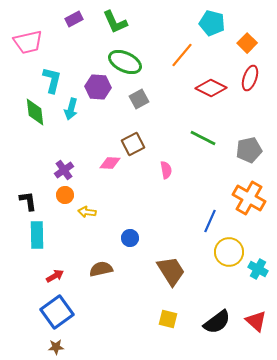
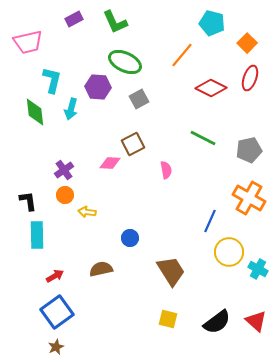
brown star: rotated 21 degrees counterclockwise
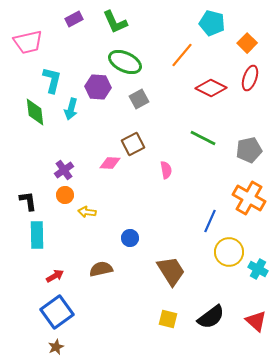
black semicircle: moved 6 px left, 5 px up
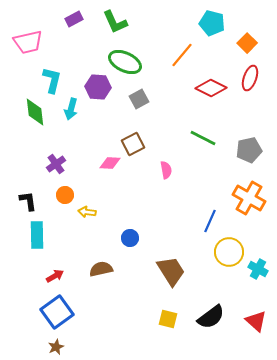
purple cross: moved 8 px left, 6 px up
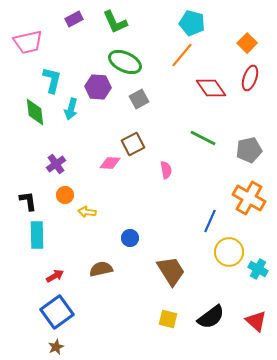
cyan pentagon: moved 20 px left
red diamond: rotated 28 degrees clockwise
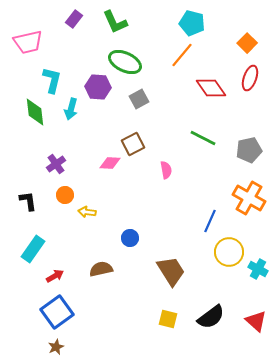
purple rectangle: rotated 24 degrees counterclockwise
cyan rectangle: moved 4 px left, 14 px down; rotated 36 degrees clockwise
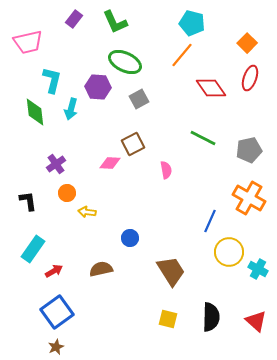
orange circle: moved 2 px right, 2 px up
red arrow: moved 1 px left, 5 px up
black semicircle: rotated 52 degrees counterclockwise
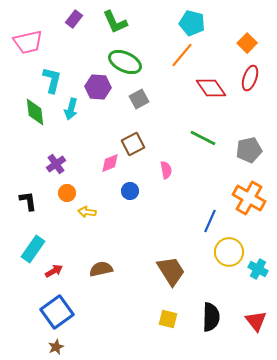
pink diamond: rotated 25 degrees counterclockwise
blue circle: moved 47 px up
red triangle: rotated 10 degrees clockwise
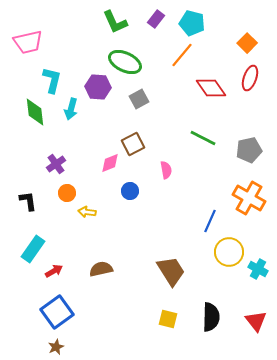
purple rectangle: moved 82 px right
